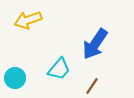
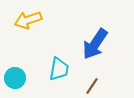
cyan trapezoid: rotated 30 degrees counterclockwise
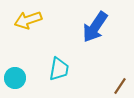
blue arrow: moved 17 px up
brown line: moved 28 px right
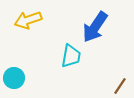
cyan trapezoid: moved 12 px right, 13 px up
cyan circle: moved 1 px left
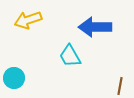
blue arrow: rotated 56 degrees clockwise
cyan trapezoid: moved 1 px left; rotated 140 degrees clockwise
brown line: rotated 24 degrees counterclockwise
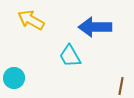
yellow arrow: moved 3 px right; rotated 48 degrees clockwise
brown line: moved 1 px right
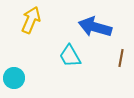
yellow arrow: rotated 84 degrees clockwise
blue arrow: rotated 16 degrees clockwise
brown line: moved 28 px up
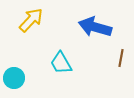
yellow arrow: rotated 20 degrees clockwise
cyan trapezoid: moved 9 px left, 7 px down
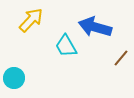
brown line: rotated 30 degrees clockwise
cyan trapezoid: moved 5 px right, 17 px up
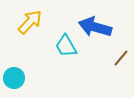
yellow arrow: moved 1 px left, 2 px down
